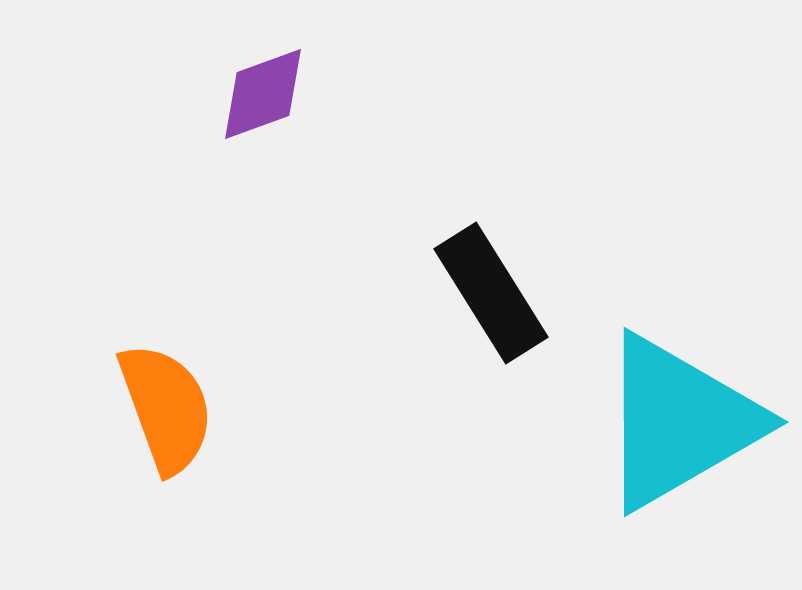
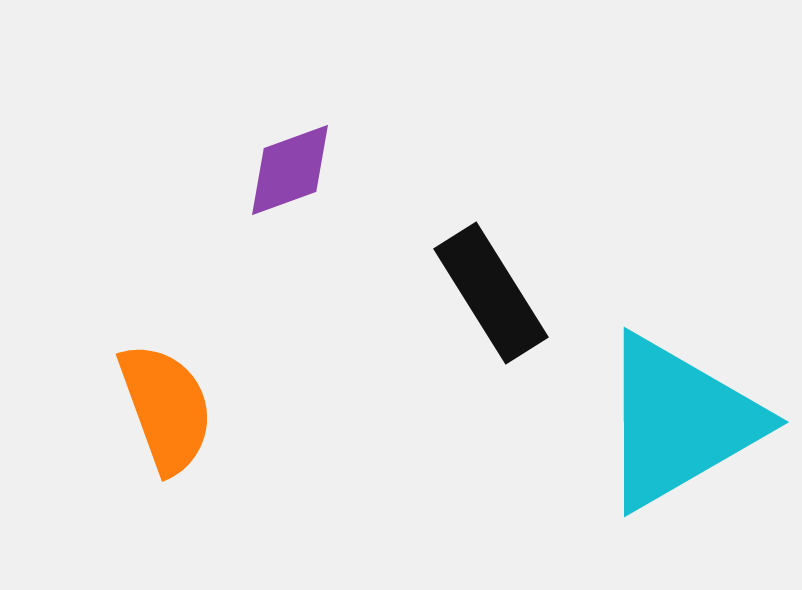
purple diamond: moved 27 px right, 76 px down
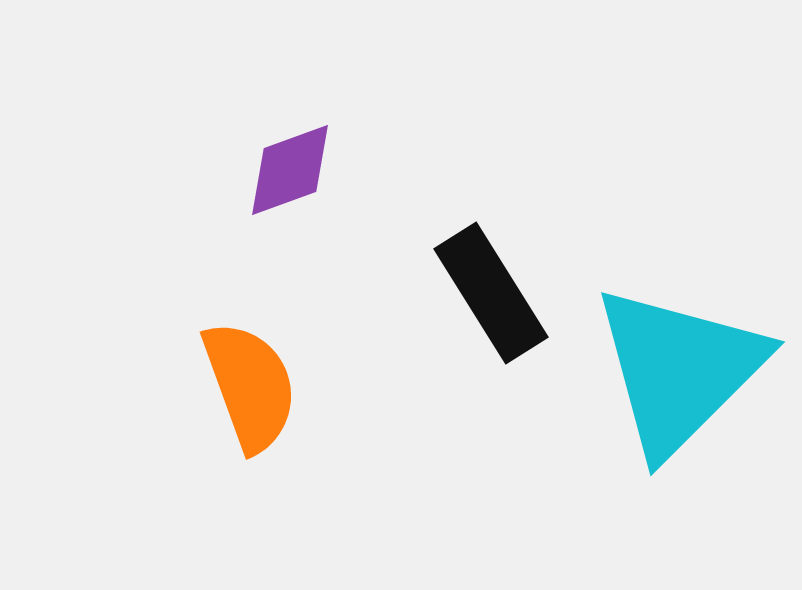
orange semicircle: moved 84 px right, 22 px up
cyan triangle: moved 52 px up; rotated 15 degrees counterclockwise
